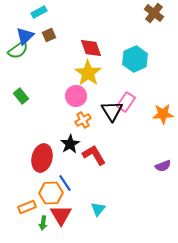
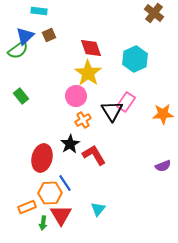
cyan rectangle: moved 1 px up; rotated 35 degrees clockwise
orange hexagon: moved 1 px left
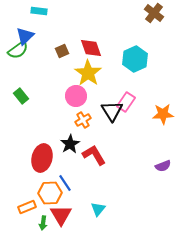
brown square: moved 13 px right, 16 px down
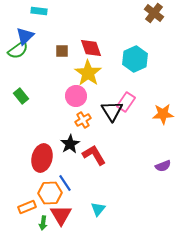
brown square: rotated 24 degrees clockwise
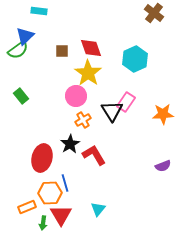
blue line: rotated 18 degrees clockwise
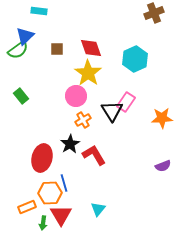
brown cross: rotated 30 degrees clockwise
brown square: moved 5 px left, 2 px up
orange star: moved 1 px left, 4 px down
blue line: moved 1 px left
